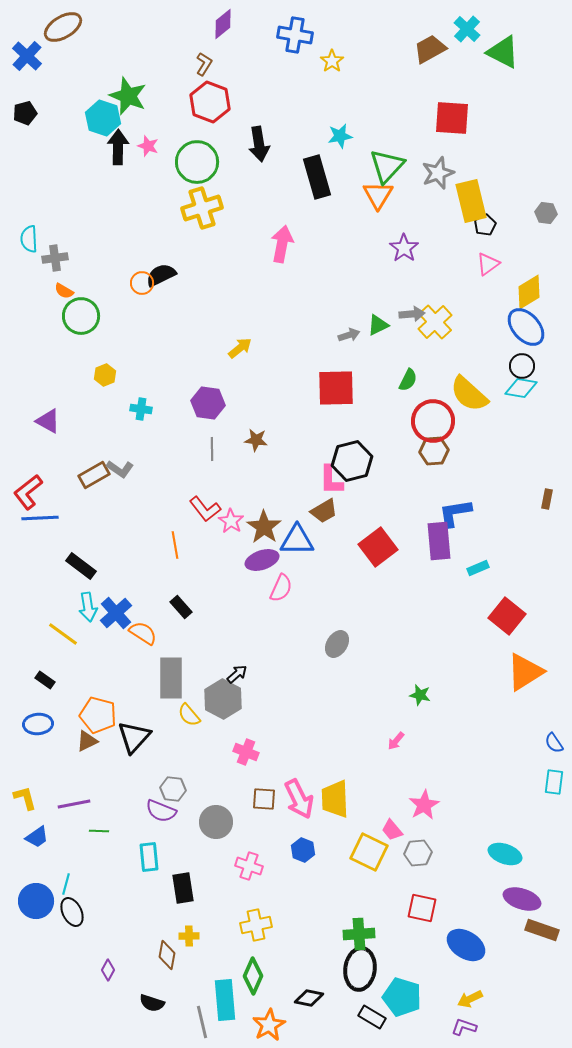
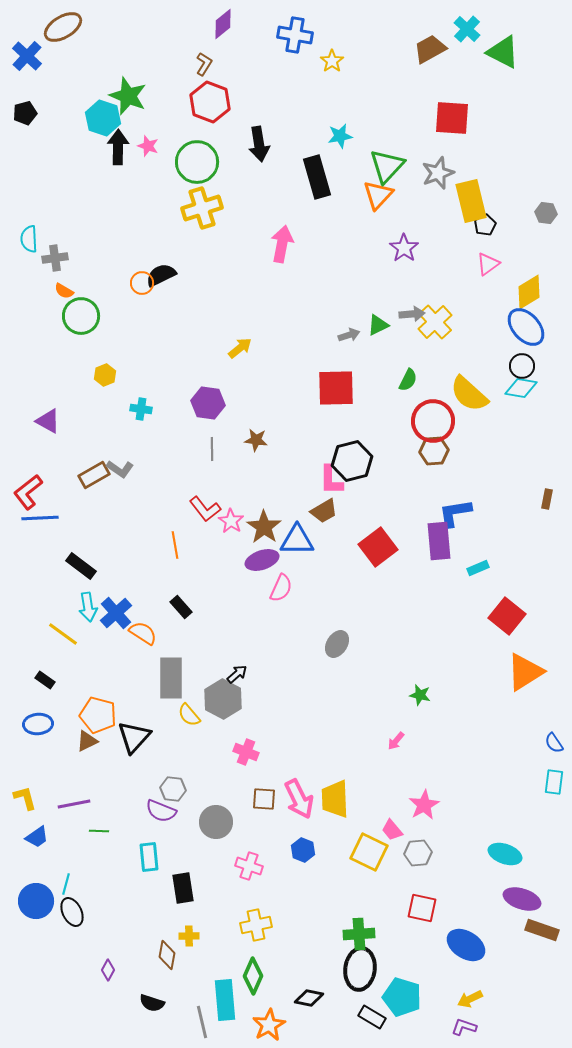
orange triangle at (378, 195): rotated 12 degrees clockwise
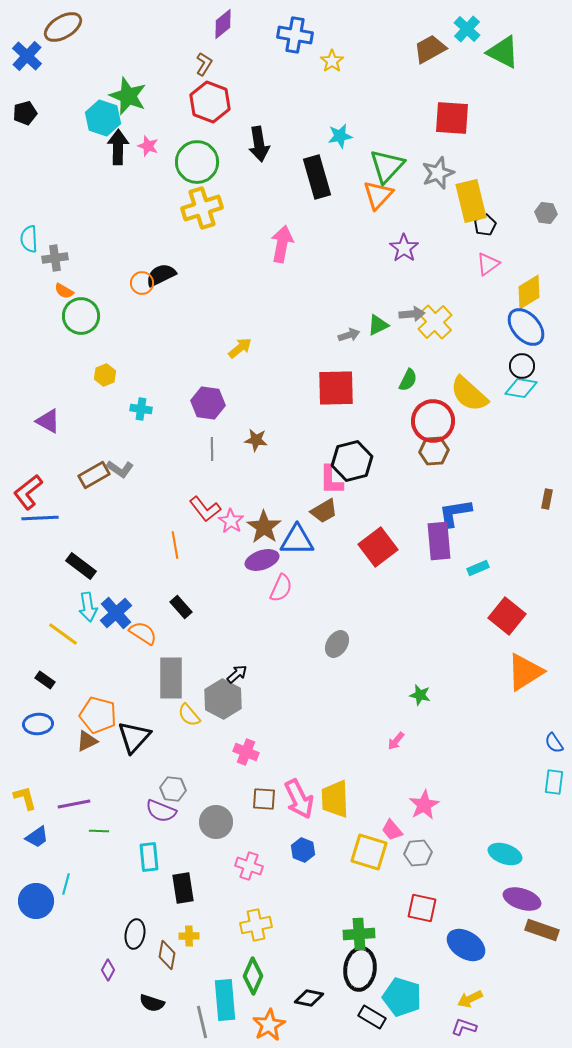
yellow square at (369, 852): rotated 9 degrees counterclockwise
black ellipse at (72, 912): moved 63 px right, 22 px down; rotated 36 degrees clockwise
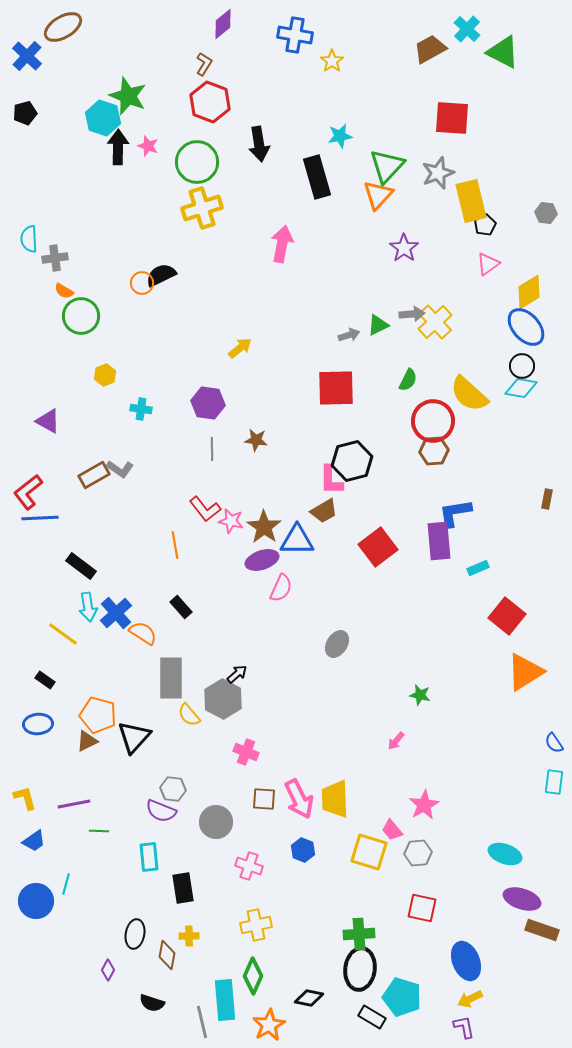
pink star at (231, 521): rotated 20 degrees counterclockwise
blue trapezoid at (37, 837): moved 3 px left, 4 px down
blue ellipse at (466, 945): moved 16 px down; rotated 36 degrees clockwise
purple L-shape at (464, 1027): rotated 60 degrees clockwise
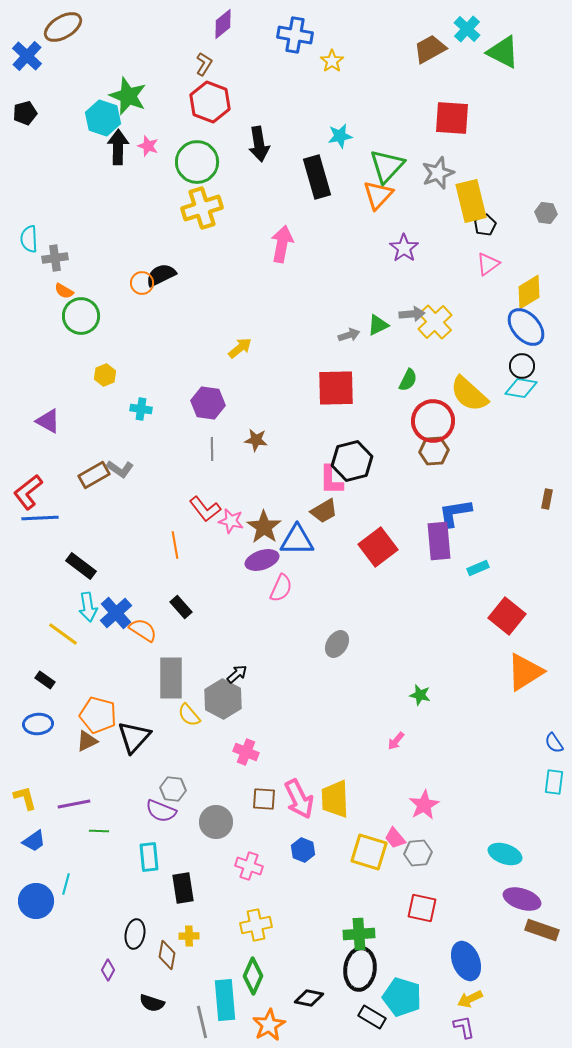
orange semicircle at (143, 633): moved 3 px up
pink trapezoid at (392, 830): moved 3 px right, 8 px down
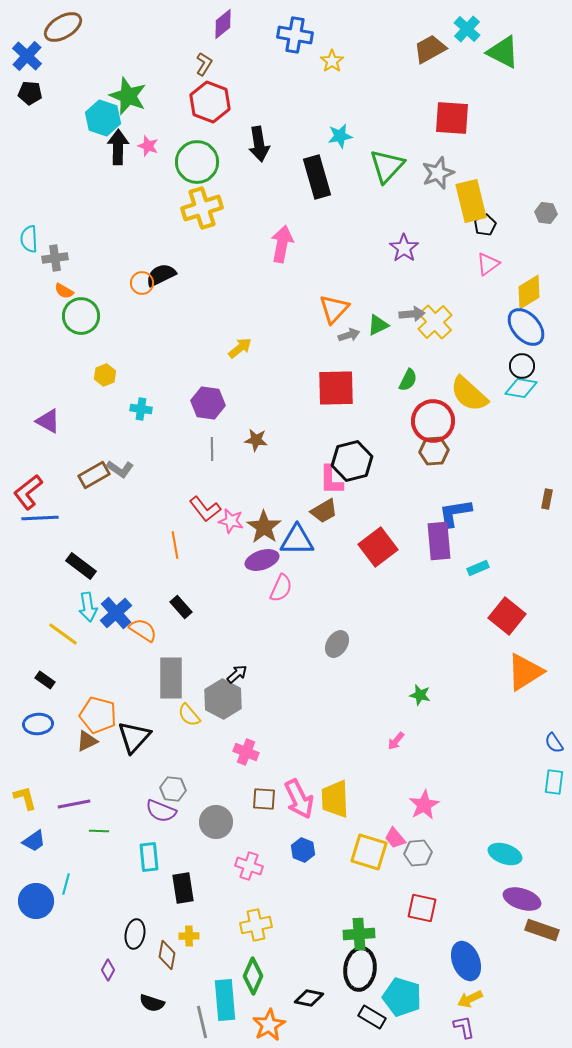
black pentagon at (25, 113): moved 5 px right, 20 px up; rotated 20 degrees clockwise
orange triangle at (378, 195): moved 44 px left, 114 px down
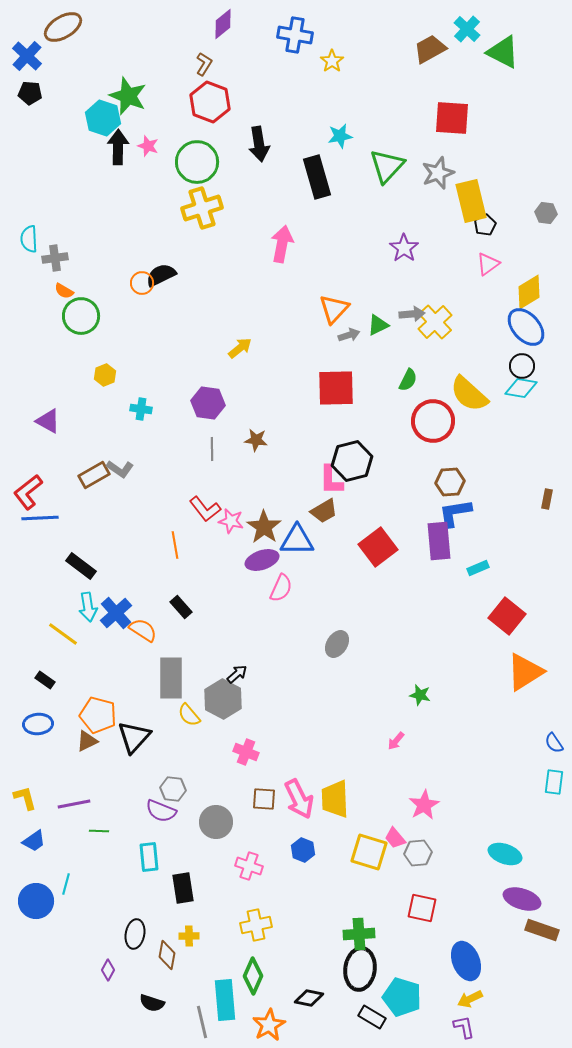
brown hexagon at (434, 451): moved 16 px right, 31 px down
